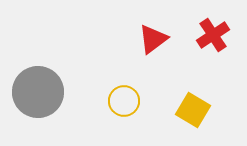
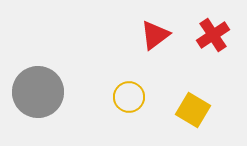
red triangle: moved 2 px right, 4 px up
yellow circle: moved 5 px right, 4 px up
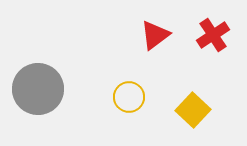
gray circle: moved 3 px up
yellow square: rotated 12 degrees clockwise
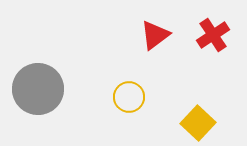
yellow square: moved 5 px right, 13 px down
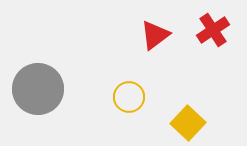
red cross: moved 5 px up
yellow square: moved 10 px left
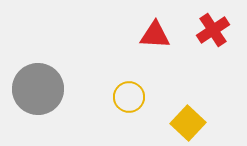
red triangle: rotated 40 degrees clockwise
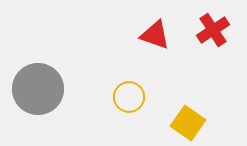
red triangle: rotated 16 degrees clockwise
yellow square: rotated 8 degrees counterclockwise
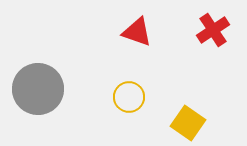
red triangle: moved 18 px left, 3 px up
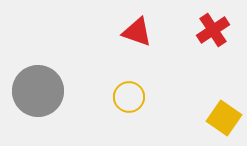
gray circle: moved 2 px down
yellow square: moved 36 px right, 5 px up
